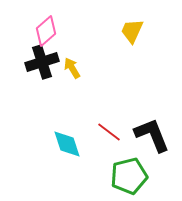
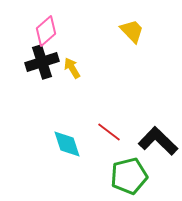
yellow trapezoid: rotated 112 degrees clockwise
black L-shape: moved 6 px right, 6 px down; rotated 24 degrees counterclockwise
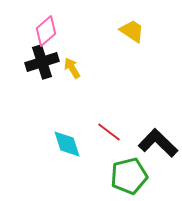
yellow trapezoid: rotated 12 degrees counterclockwise
black L-shape: moved 2 px down
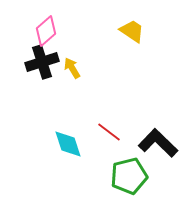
cyan diamond: moved 1 px right
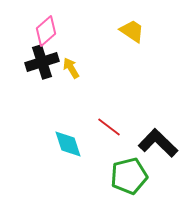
yellow arrow: moved 1 px left
red line: moved 5 px up
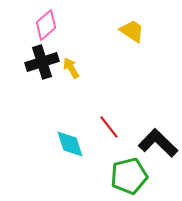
pink diamond: moved 6 px up
red line: rotated 15 degrees clockwise
cyan diamond: moved 2 px right
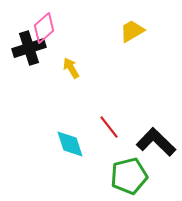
pink diamond: moved 2 px left, 3 px down
yellow trapezoid: rotated 64 degrees counterclockwise
black cross: moved 13 px left, 14 px up
black L-shape: moved 2 px left, 1 px up
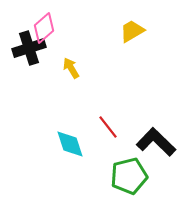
red line: moved 1 px left
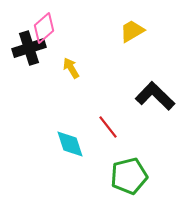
black L-shape: moved 1 px left, 46 px up
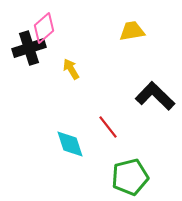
yellow trapezoid: rotated 20 degrees clockwise
yellow arrow: moved 1 px down
green pentagon: moved 1 px right, 1 px down
